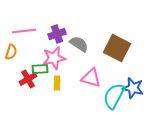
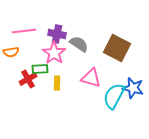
purple cross: rotated 30 degrees clockwise
orange semicircle: rotated 63 degrees clockwise
pink star: moved 5 px up; rotated 25 degrees counterclockwise
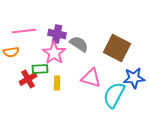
blue star: moved 1 px right, 10 px up; rotated 20 degrees counterclockwise
cyan semicircle: moved 1 px up
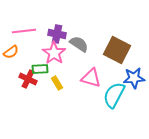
brown square: moved 2 px down
orange semicircle: rotated 28 degrees counterclockwise
red cross: rotated 36 degrees counterclockwise
yellow rectangle: rotated 32 degrees counterclockwise
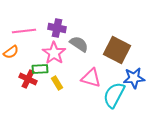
purple cross: moved 6 px up
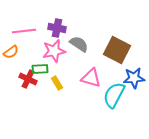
pink star: moved 2 px up; rotated 25 degrees clockwise
